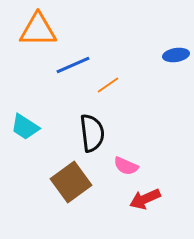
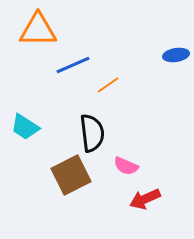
brown square: moved 7 px up; rotated 9 degrees clockwise
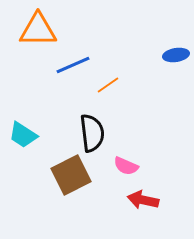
cyan trapezoid: moved 2 px left, 8 px down
red arrow: moved 2 px left, 1 px down; rotated 36 degrees clockwise
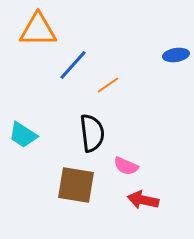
blue line: rotated 24 degrees counterclockwise
brown square: moved 5 px right, 10 px down; rotated 36 degrees clockwise
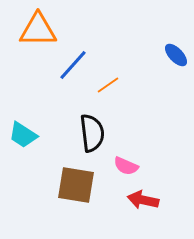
blue ellipse: rotated 55 degrees clockwise
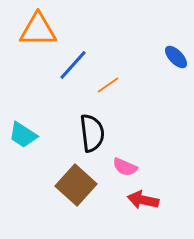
blue ellipse: moved 2 px down
pink semicircle: moved 1 px left, 1 px down
brown square: rotated 33 degrees clockwise
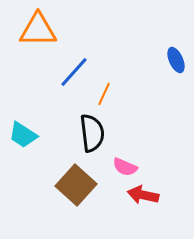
blue ellipse: moved 3 px down; rotated 20 degrees clockwise
blue line: moved 1 px right, 7 px down
orange line: moved 4 px left, 9 px down; rotated 30 degrees counterclockwise
red arrow: moved 5 px up
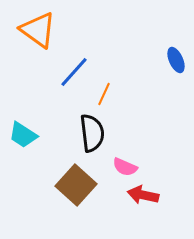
orange triangle: rotated 36 degrees clockwise
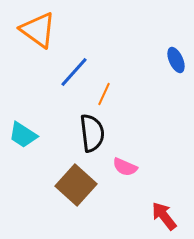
red arrow: moved 21 px right, 21 px down; rotated 40 degrees clockwise
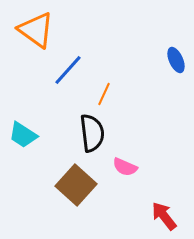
orange triangle: moved 2 px left
blue line: moved 6 px left, 2 px up
